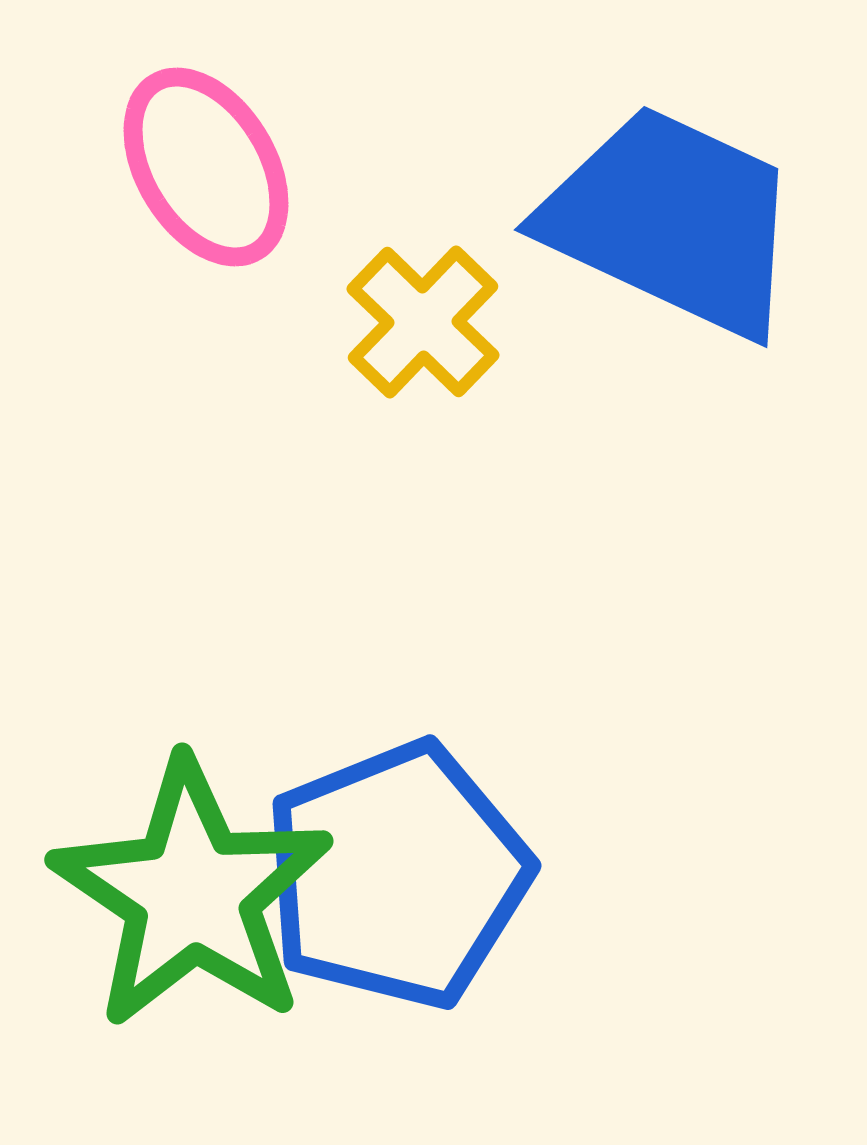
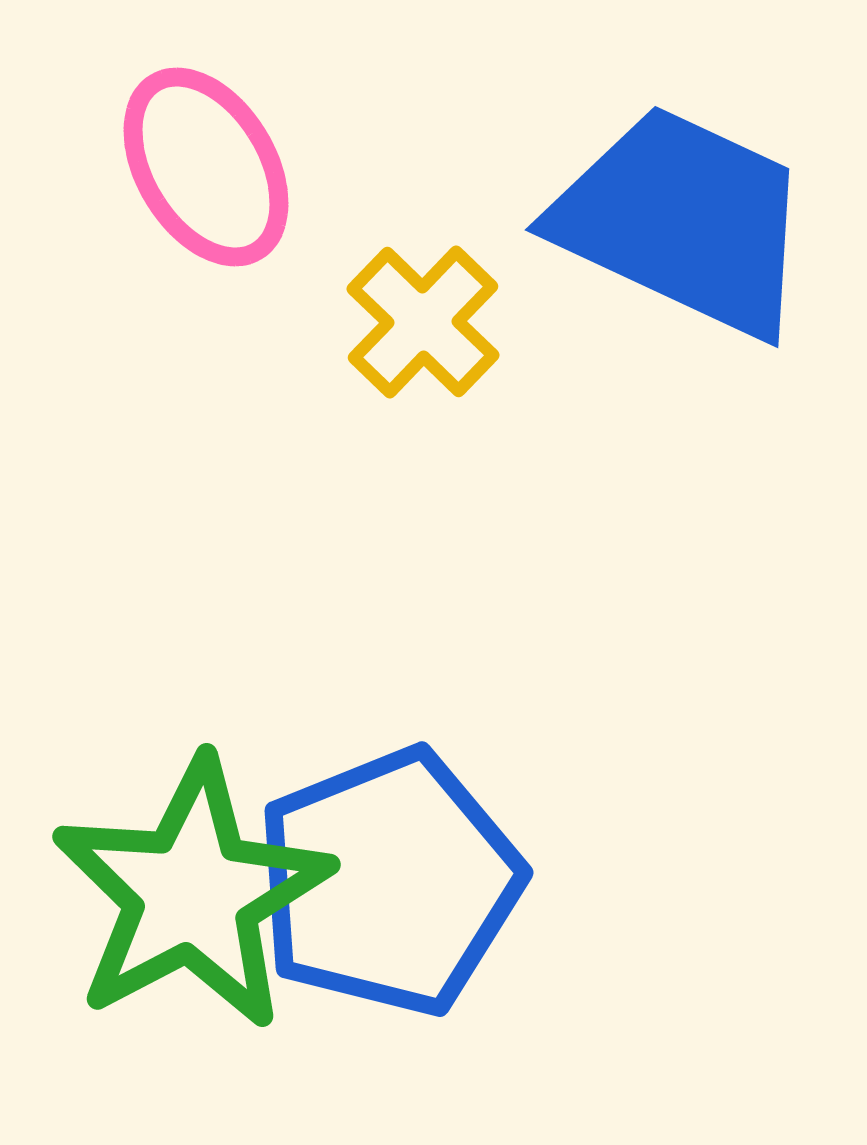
blue trapezoid: moved 11 px right
blue pentagon: moved 8 px left, 7 px down
green star: rotated 10 degrees clockwise
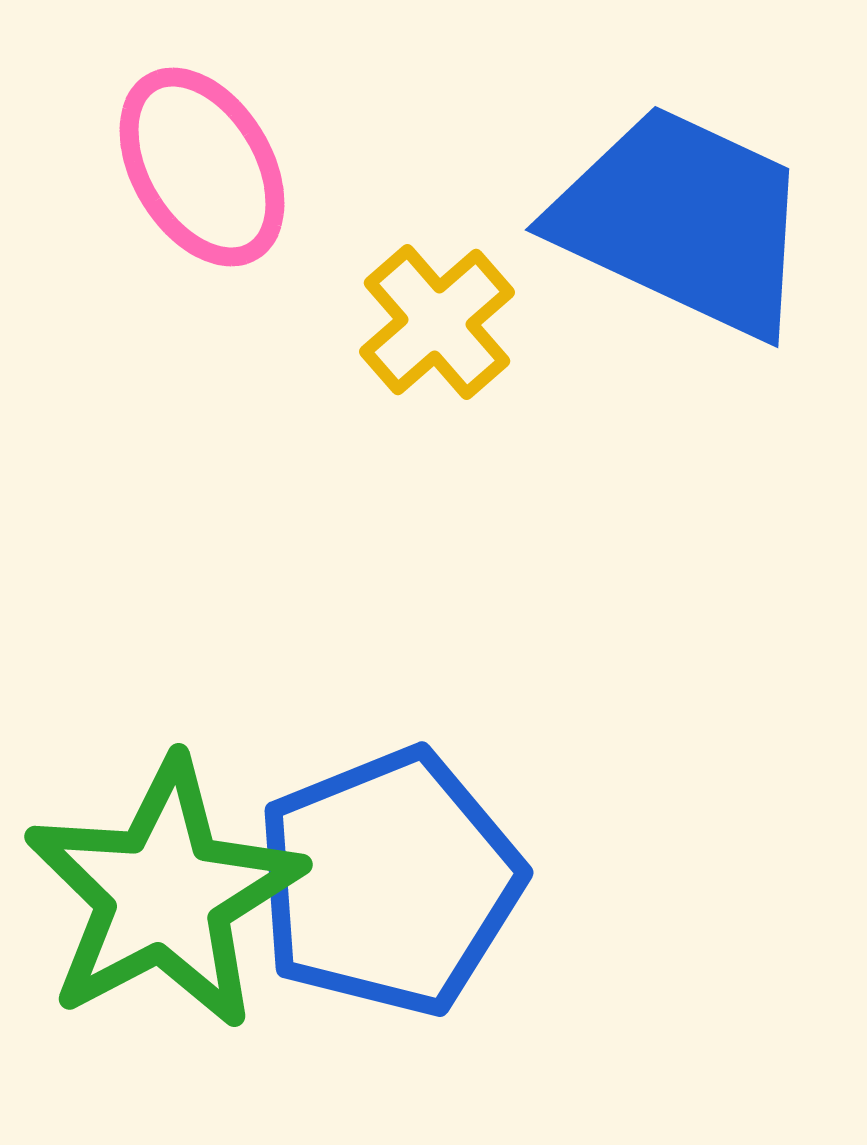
pink ellipse: moved 4 px left
yellow cross: moved 14 px right; rotated 5 degrees clockwise
green star: moved 28 px left
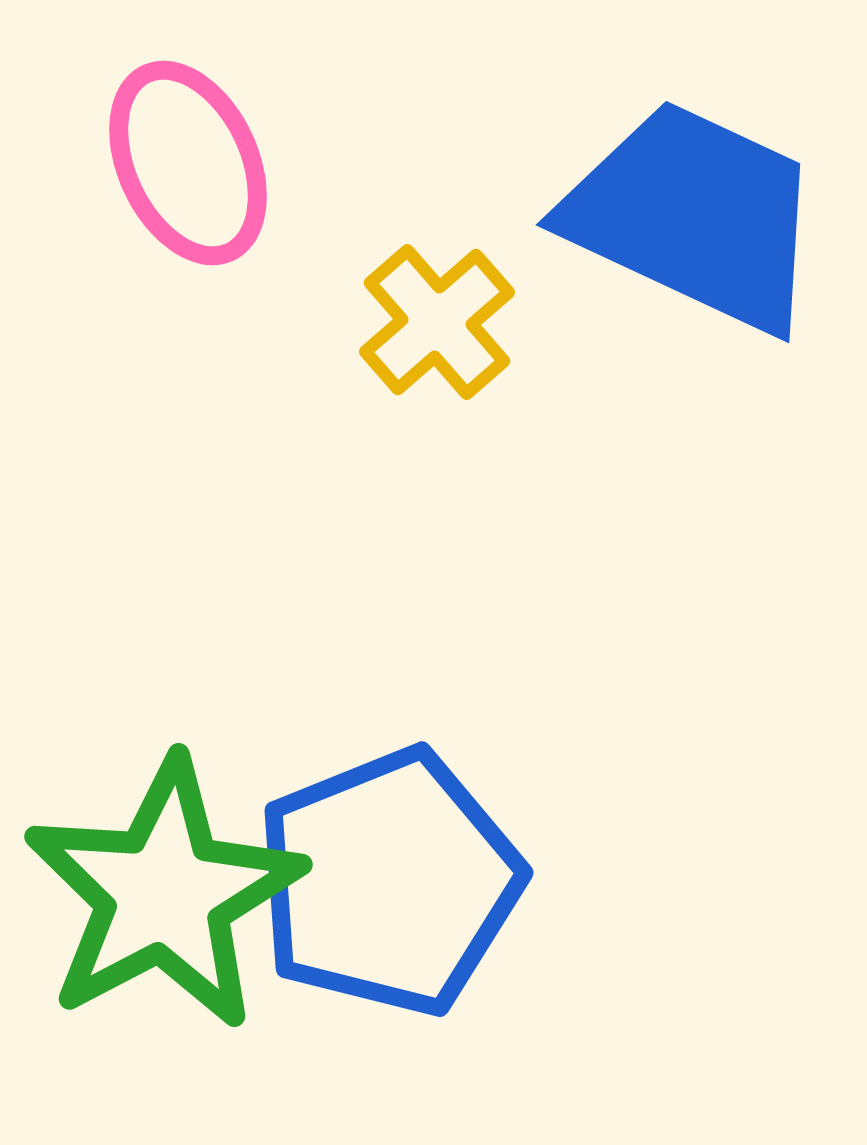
pink ellipse: moved 14 px left, 4 px up; rotated 6 degrees clockwise
blue trapezoid: moved 11 px right, 5 px up
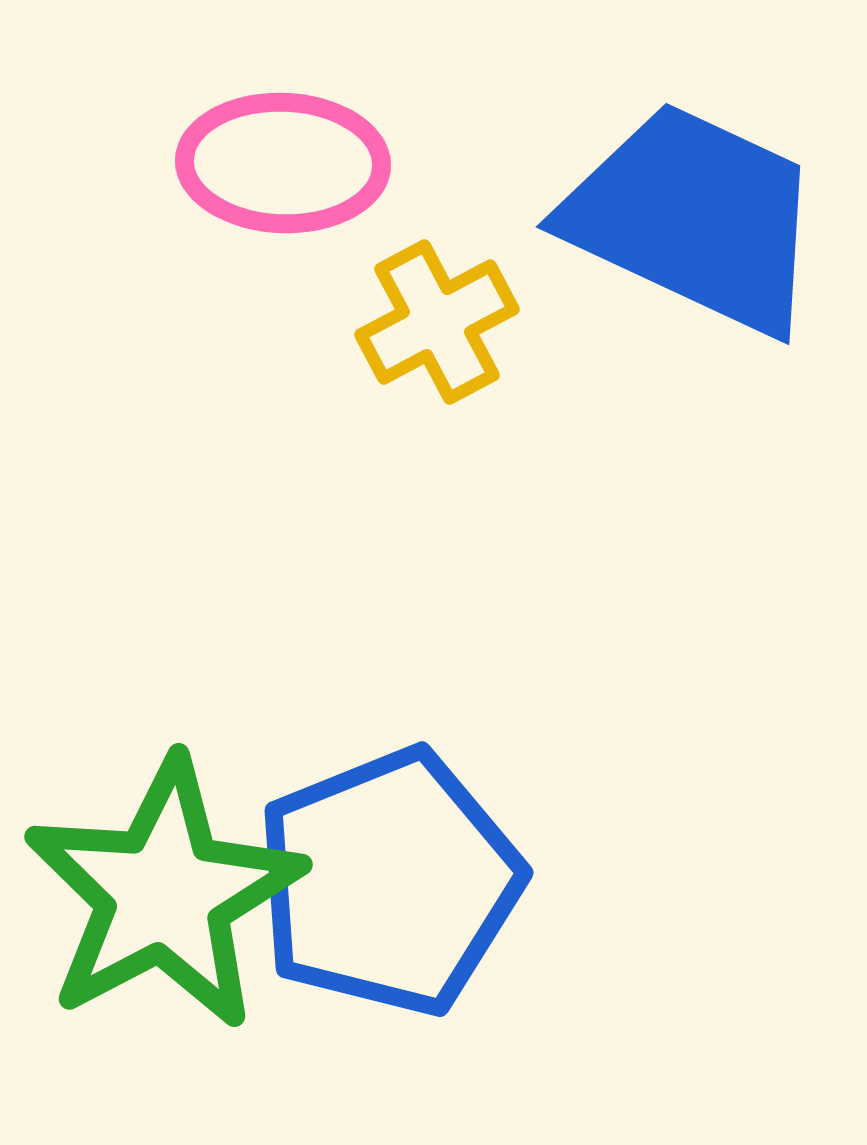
pink ellipse: moved 95 px right; rotated 63 degrees counterclockwise
blue trapezoid: moved 2 px down
yellow cross: rotated 13 degrees clockwise
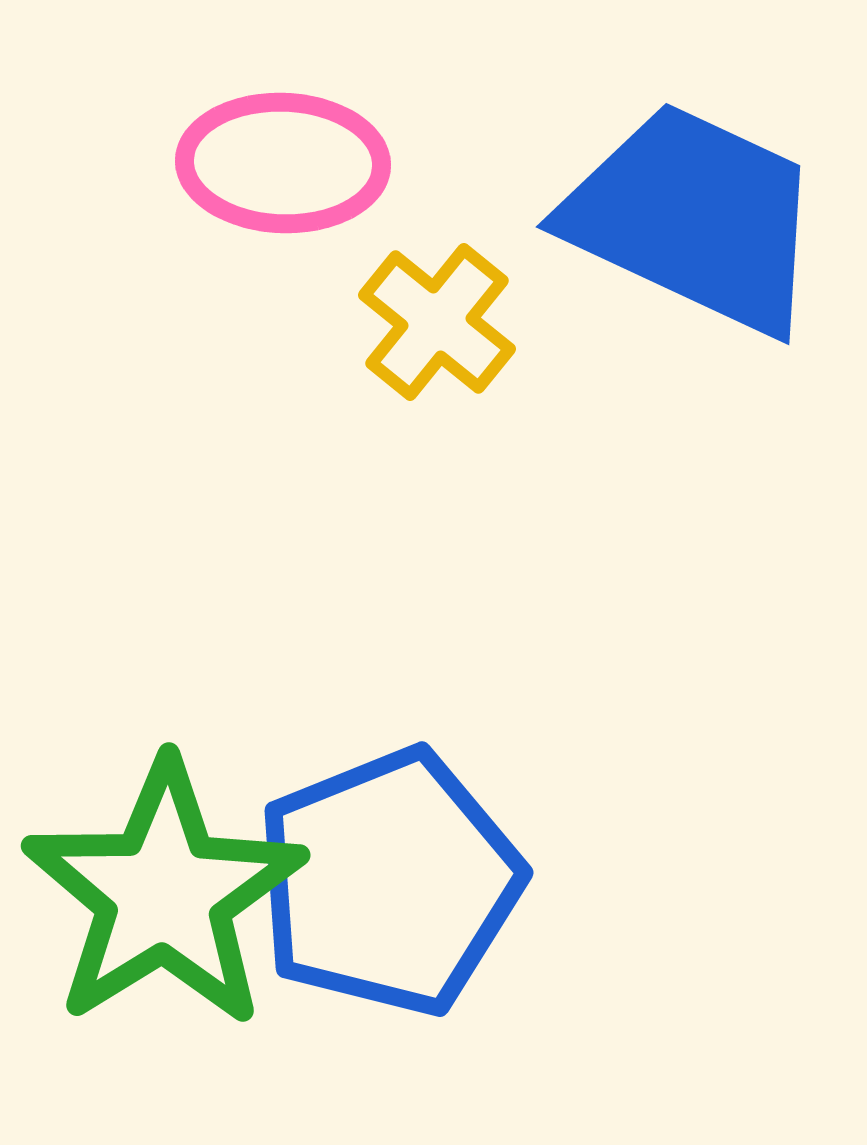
yellow cross: rotated 23 degrees counterclockwise
green star: rotated 4 degrees counterclockwise
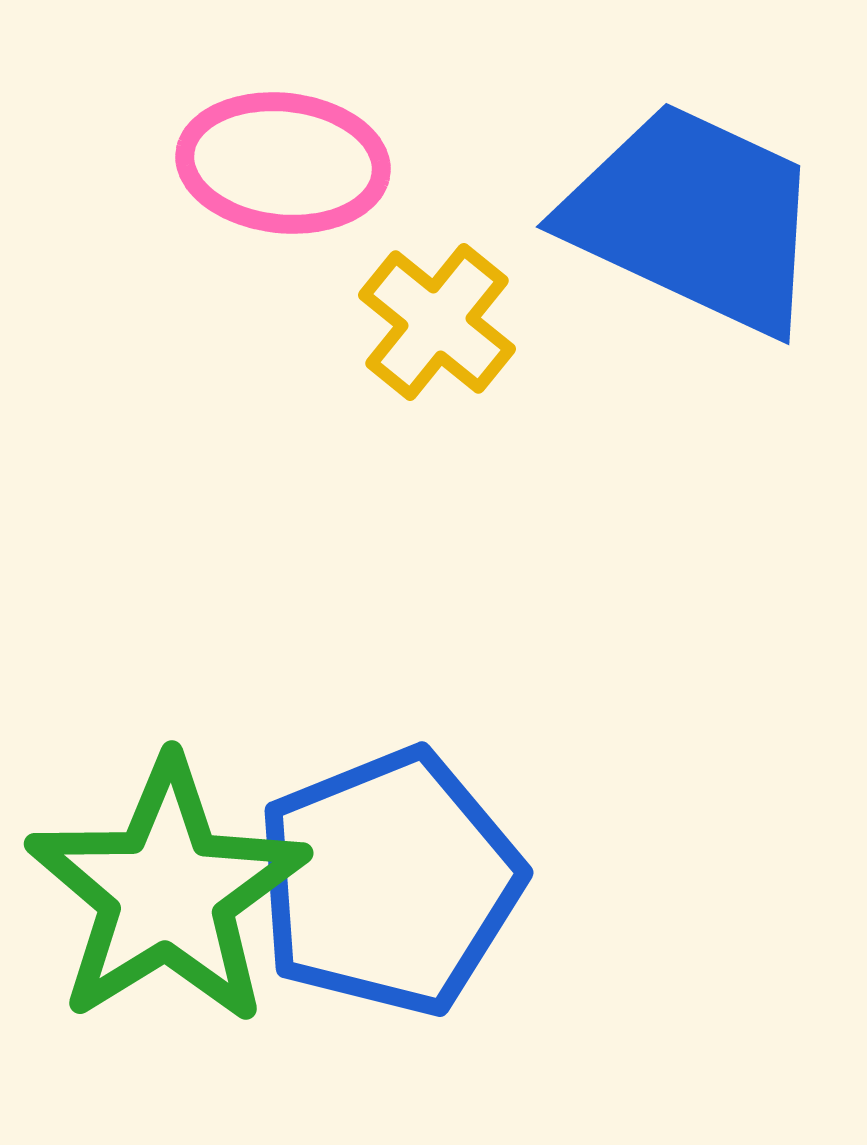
pink ellipse: rotated 4 degrees clockwise
green star: moved 3 px right, 2 px up
